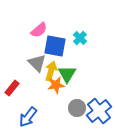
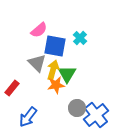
yellow arrow: moved 2 px right, 1 px up
blue cross: moved 3 px left, 4 px down
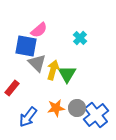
blue square: moved 29 px left
orange star: moved 23 px down
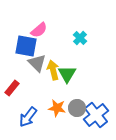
yellow arrow: rotated 30 degrees counterclockwise
orange star: moved 1 px right; rotated 18 degrees clockwise
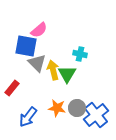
cyan cross: moved 16 px down; rotated 32 degrees counterclockwise
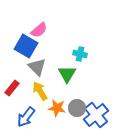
blue square: rotated 20 degrees clockwise
gray triangle: moved 4 px down
yellow arrow: moved 13 px left, 21 px down; rotated 18 degrees counterclockwise
blue arrow: moved 2 px left
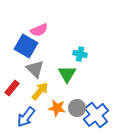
pink semicircle: rotated 18 degrees clockwise
gray triangle: moved 2 px left, 2 px down
yellow arrow: rotated 72 degrees clockwise
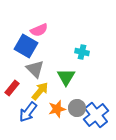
cyan cross: moved 2 px right, 2 px up
green triangle: moved 1 px left, 3 px down
orange star: moved 1 px down; rotated 24 degrees counterclockwise
blue arrow: moved 2 px right, 5 px up
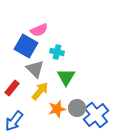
cyan cross: moved 25 px left
blue arrow: moved 14 px left, 9 px down
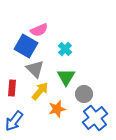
cyan cross: moved 8 px right, 3 px up; rotated 32 degrees clockwise
red rectangle: rotated 35 degrees counterclockwise
gray circle: moved 7 px right, 14 px up
blue cross: moved 1 px left, 3 px down
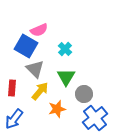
blue arrow: moved 2 px up
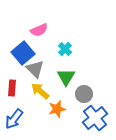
blue square: moved 3 px left, 7 px down; rotated 20 degrees clockwise
yellow arrow: rotated 90 degrees counterclockwise
